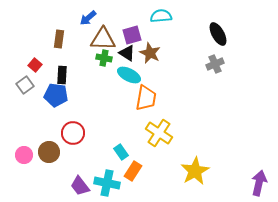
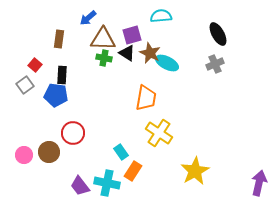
cyan ellipse: moved 38 px right, 12 px up
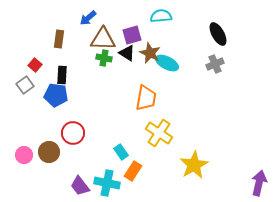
yellow star: moved 1 px left, 6 px up
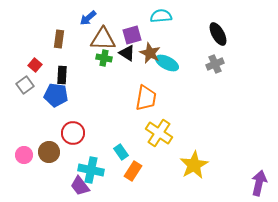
cyan cross: moved 16 px left, 13 px up
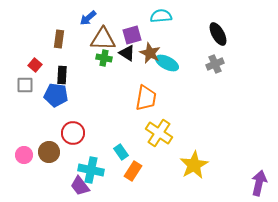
gray square: rotated 36 degrees clockwise
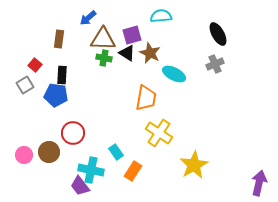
cyan ellipse: moved 7 px right, 11 px down
gray square: rotated 30 degrees counterclockwise
cyan rectangle: moved 5 px left
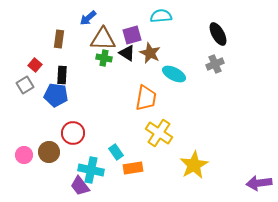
orange rectangle: moved 3 px up; rotated 48 degrees clockwise
purple arrow: rotated 110 degrees counterclockwise
